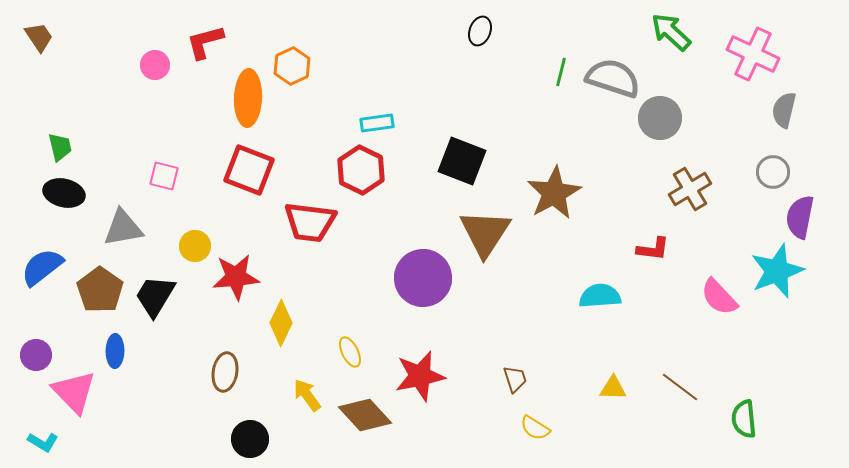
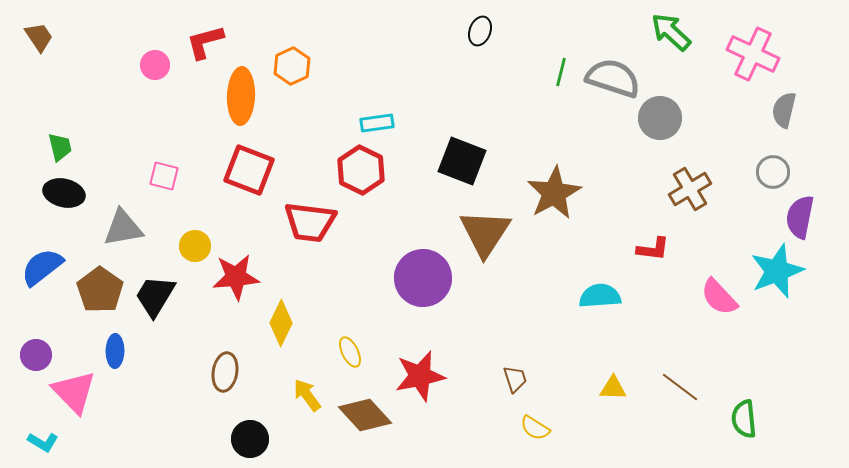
orange ellipse at (248, 98): moved 7 px left, 2 px up
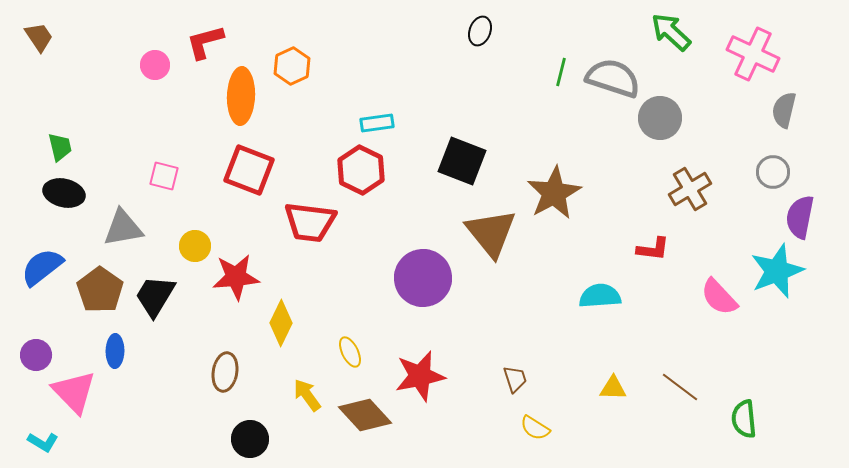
brown triangle at (485, 233): moved 6 px right; rotated 12 degrees counterclockwise
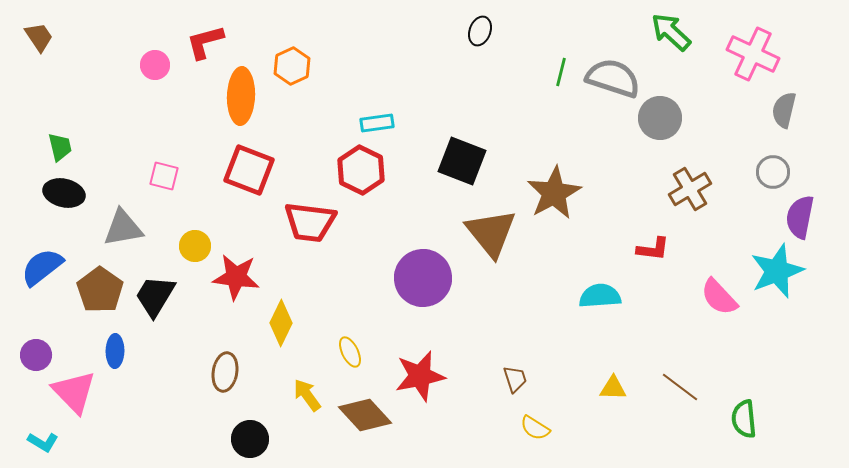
red star at (236, 277): rotated 12 degrees clockwise
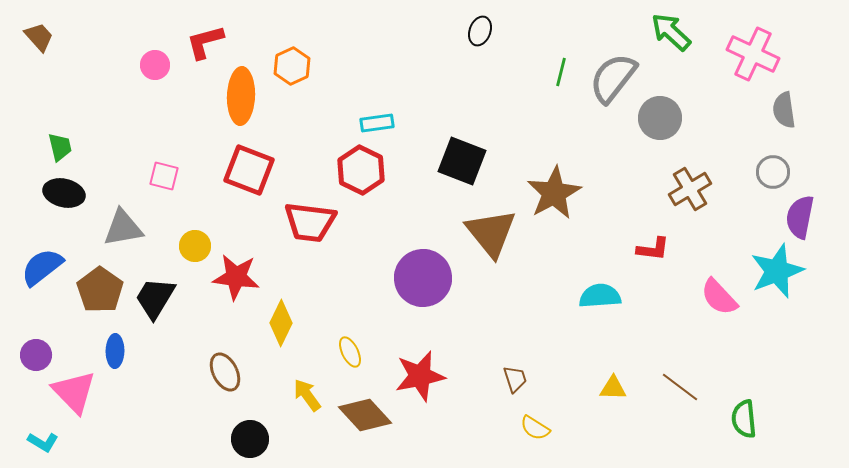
brown trapezoid at (39, 37): rotated 8 degrees counterclockwise
gray semicircle at (613, 78): rotated 70 degrees counterclockwise
gray semicircle at (784, 110): rotated 21 degrees counterclockwise
black trapezoid at (155, 296): moved 2 px down
brown ellipse at (225, 372): rotated 36 degrees counterclockwise
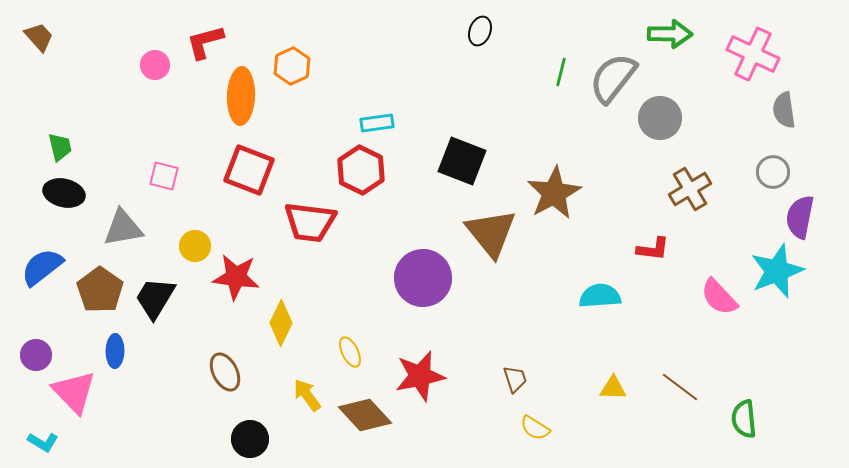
green arrow at (671, 32): moved 1 px left, 2 px down; rotated 138 degrees clockwise
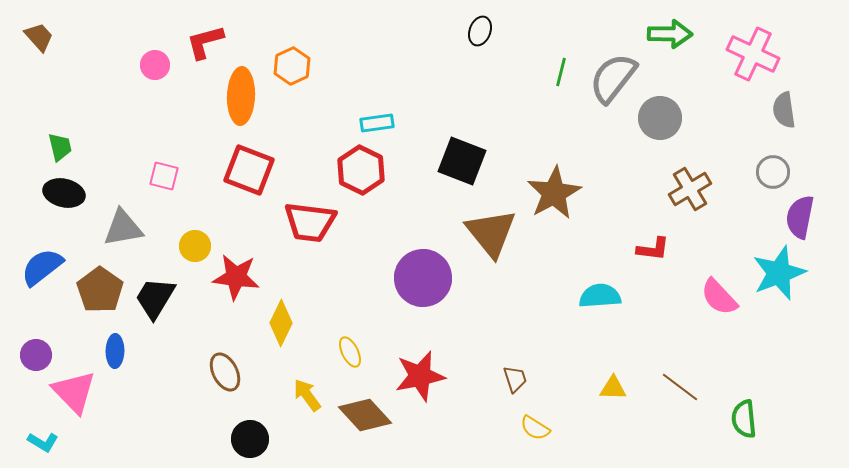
cyan star at (777, 271): moved 2 px right, 2 px down
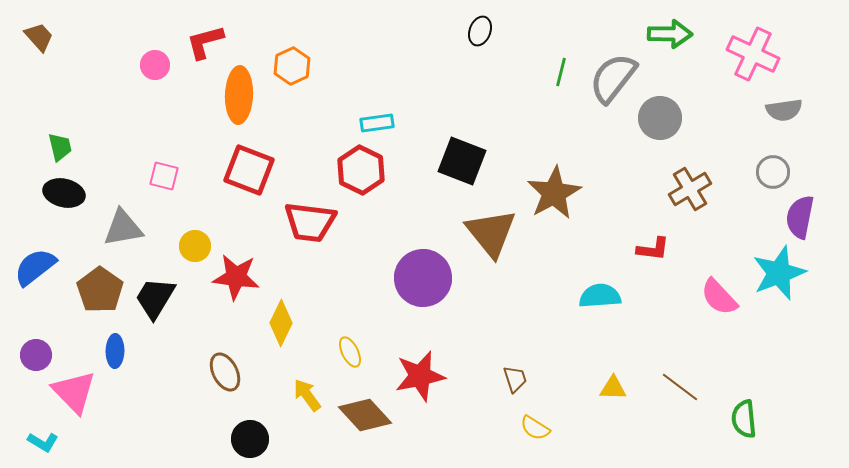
orange ellipse at (241, 96): moved 2 px left, 1 px up
gray semicircle at (784, 110): rotated 90 degrees counterclockwise
blue semicircle at (42, 267): moved 7 px left
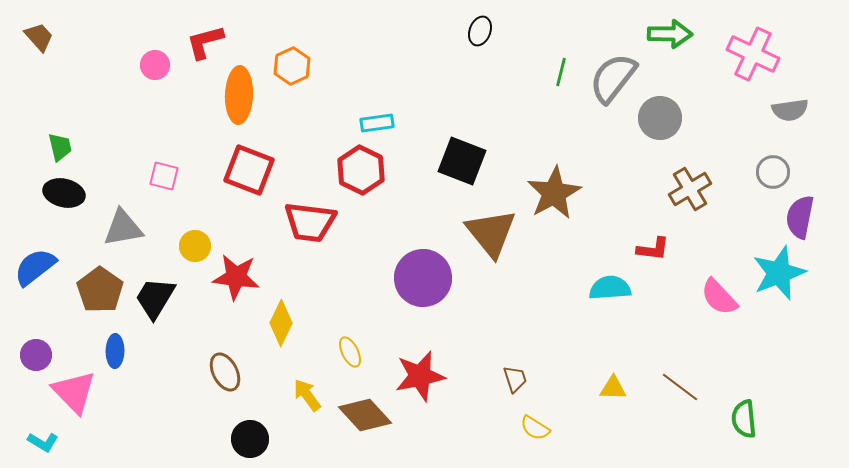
gray semicircle at (784, 110): moved 6 px right
cyan semicircle at (600, 296): moved 10 px right, 8 px up
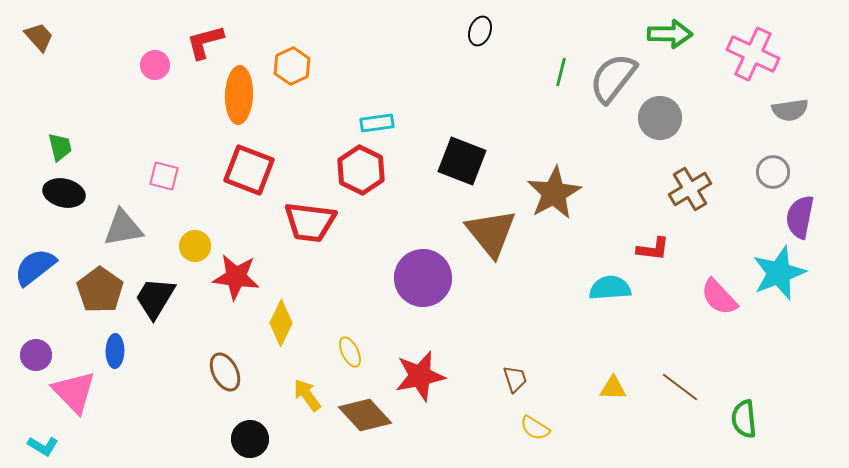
cyan L-shape at (43, 442): moved 4 px down
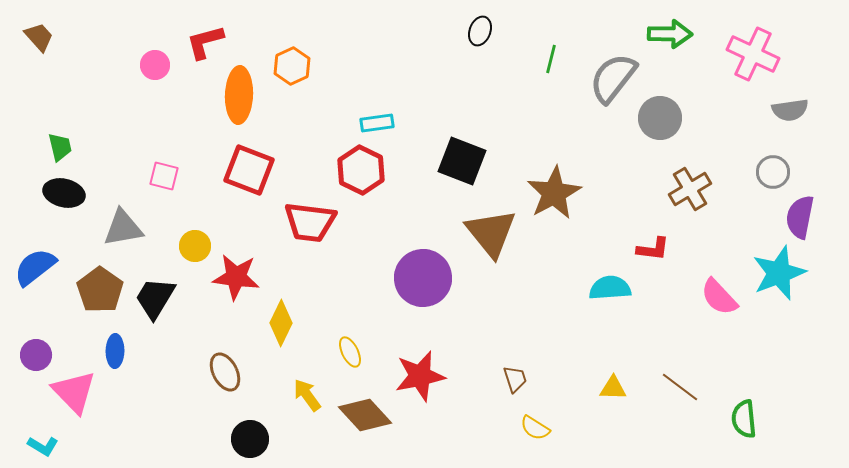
green line at (561, 72): moved 10 px left, 13 px up
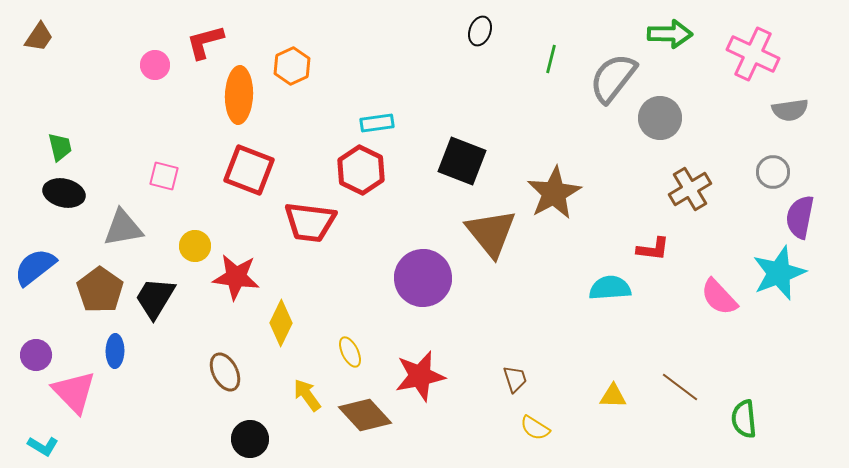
brown trapezoid at (39, 37): rotated 76 degrees clockwise
yellow triangle at (613, 388): moved 8 px down
